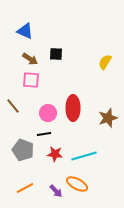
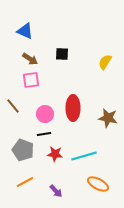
black square: moved 6 px right
pink square: rotated 12 degrees counterclockwise
pink circle: moved 3 px left, 1 px down
brown star: rotated 30 degrees clockwise
orange ellipse: moved 21 px right
orange line: moved 6 px up
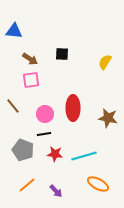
blue triangle: moved 11 px left; rotated 18 degrees counterclockwise
orange line: moved 2 px right, 3 px down; rotated 12 degrees counterclockwise
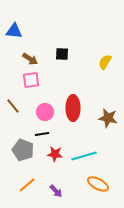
pink circle: moved 2 px up
black line: moved 2 px left
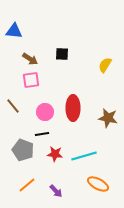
yellow semicircle: moved 3 px down
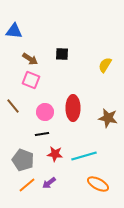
pink square: rotated 30 degrees clockwise
gray pentagon: moved 10 px down
purple arrow: moved 7 px left, 8 px up; rotated 96 degrees clockwise
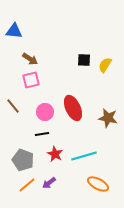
black square: moved 22 px right, 6 px down
pink square: rotated 36 degrees counterclockwise
red ellipse: rotated 25 degrees counterclockwise
red star: rotated 21 degrees clockwise
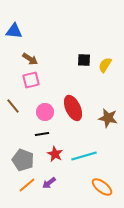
orange ellipse: moved 4 px right, 3 px down; rotated 10 degrees clockwise
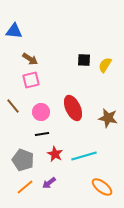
pink circle: moved 4 px left
orange line: moved 2 px left, 2 px down
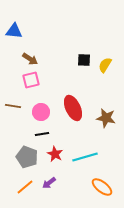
brown line: rotated 42 degrees counterclockwise
brown star: moved 2 px left
cyan line: moved 1 px right, 1 px down
gray pentagon: moved 4 px right, 3 px up
